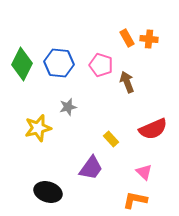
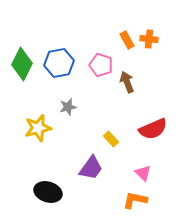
orange rectangle: moved 2 px down
blue hexagon: rotated 16 degrees counterclockwise
pink triangle: moved 1 px left, 1 px down
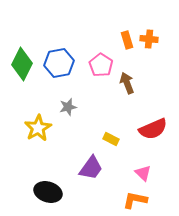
orange rectangle: rotated 12 degrees clockwise
pink pentagon: rotated 15 degrees clockwise
brown arrow: moved 1 px down
yellow star: rotated 16 degrees counterclockwise
yellow rectangle: rotated 21 degrees counterclockwise
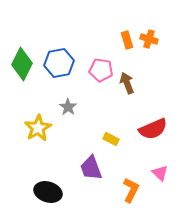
orange cross: rotated 12 degrees clockwise
pink pentagon: moved 5 px down; rotated 25 degrees counterclockwise
gray star: rotated 24 degrees counterclockwise
purple trapezoid: rotated 124 degrees clockwise
pink triangle: moved 17 px right
orange L-shape: moved 4 px left, 10 px up; rotated 105 degrees clockwise
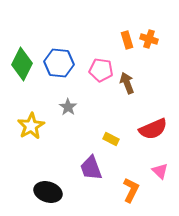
blue hexagon: rotated 16 degrees clockwise
yellow star: moved 7 px left, 2 px up
pink triangle: moved 2 px up
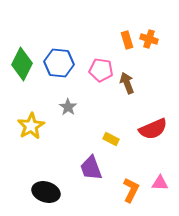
pink triangle: moved 12 px down; rotated 42 degrees counterclockwise
black ellipse: moved 2 px left
